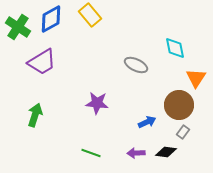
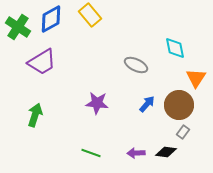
blue arrow: moved 18 px up; rotated 24 degrees counterclockwise
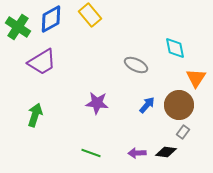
blue arrow: moved 1 px down
purple arrow: moved 1 px right
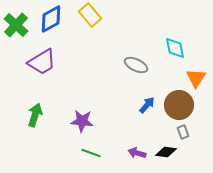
green cross: moved 2 px left, 2 px up; rotated 10 degrees clockwise
purple star: moved 15 px left, 18 px down
gray rectangle: rotated 56 degrees counterclockwise
purple arrow: rotated 18 degrees clockwise
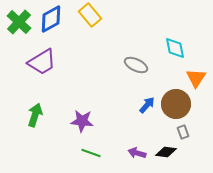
green cross: moved 3 px right, 3 px up
brown circle: moved 3 px left, 1 px up
